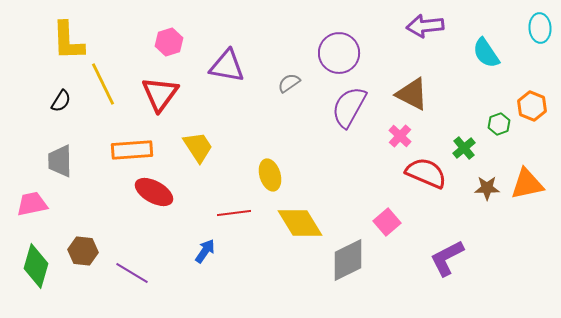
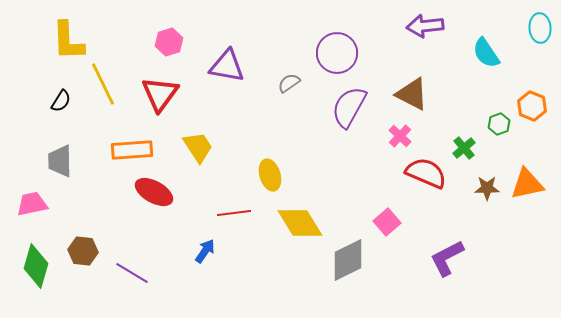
purple circle: moved 2 px left
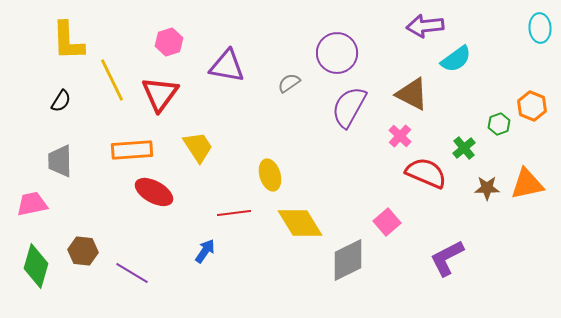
cyan semicircle: moved 30 px left, 6 px down; rotated 92 degrees counterclockwise
yellow line: moved 9 px right, 4 px up
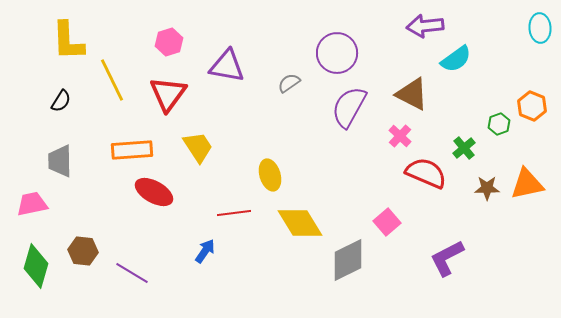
red triangle: moved 8 px right
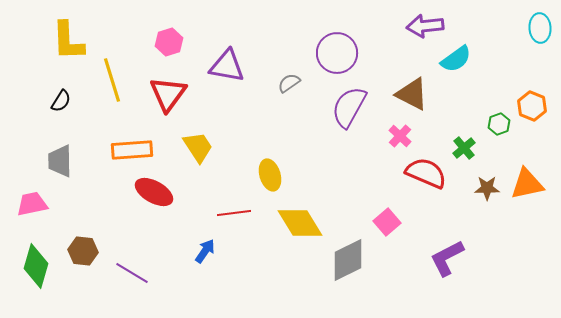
yellow line: rotated 9 degrees clockwise
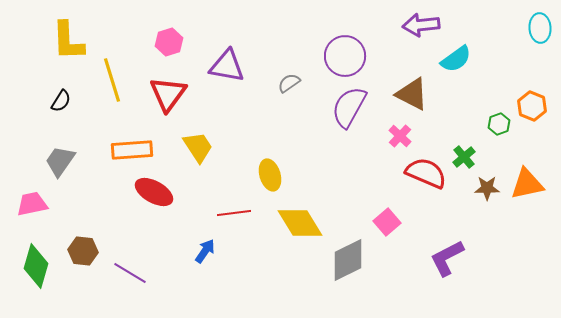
purple arrow: moved 4 px left, 1 px up
purple circle: moved 8 px right, 3 px down
green cross: moved 9 px down
gray trapezoid: rotated 36 degrees clockwise
purple line: moved 2 px left
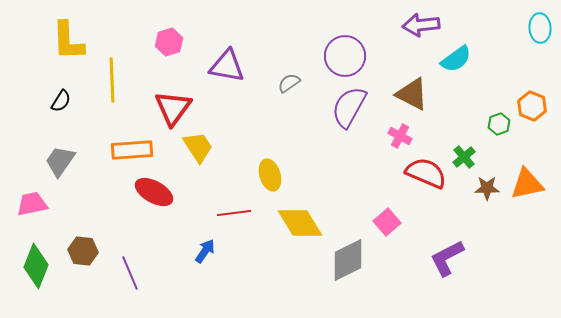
yellow line: rotated 15 degrees clockwise
red triangle: moved 5 px right, 14 px down
pink cross: rotated 15 degrees counterclockwise
green diamond: rotated 6 degrees clockwise
purple line: rotated 36 degrees clockwise
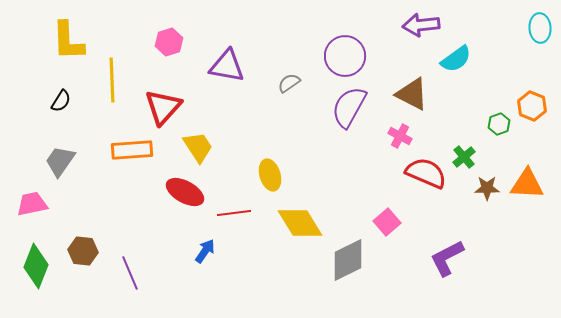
red triangle: moved 10 px left, 1 px up; rotated 6 degrees clockwise
orange triangle: rotated 15 degrees clockwise
red ellipse: moved 31 px right
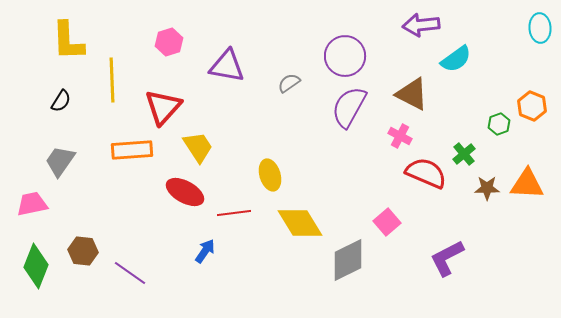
green cross: moved 3 px up
purple line: rotated 32 degrees counterclockwise
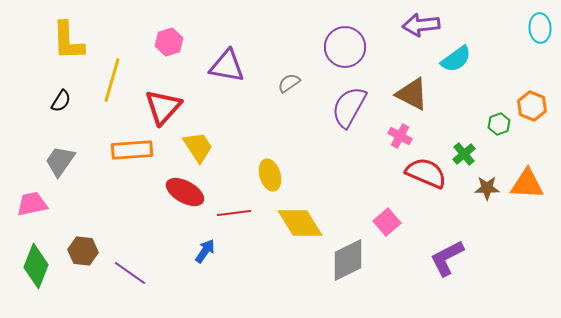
purple circle: moved 9 px up
yellow line: rotated 18 degrees clockwise
